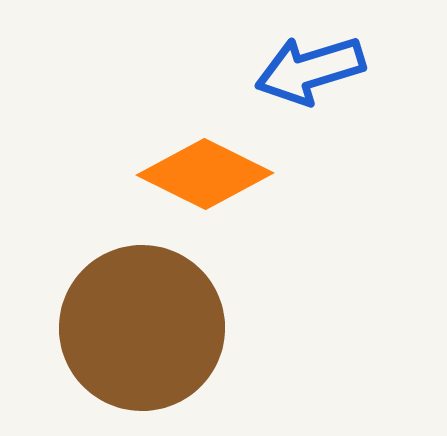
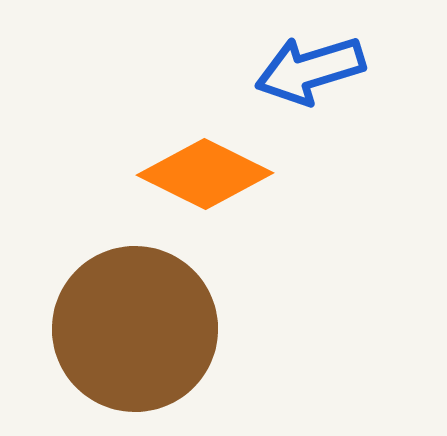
brown circle: moved 7 px left, 1 px down
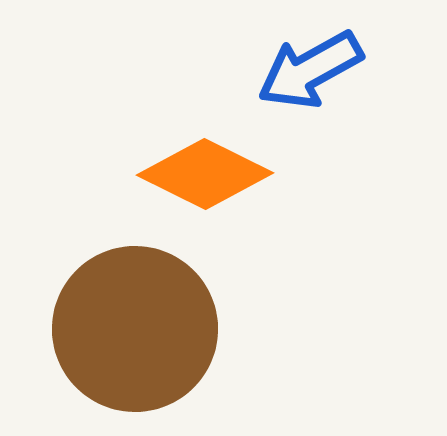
blue arrow: rotated 12 degrees counterclockwise
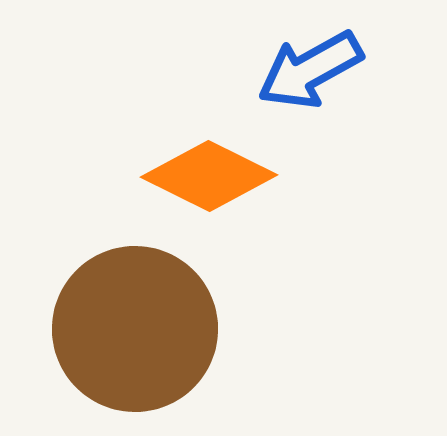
orange diamond: moved 4 px right, 2 px down
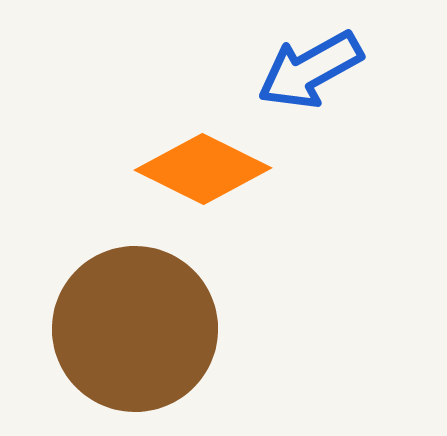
orange diamond: moved 6 px left, 7 px up
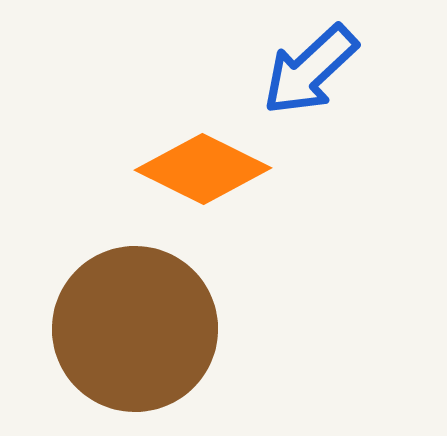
blue arrow: rotated 14 degrees counterclockwise
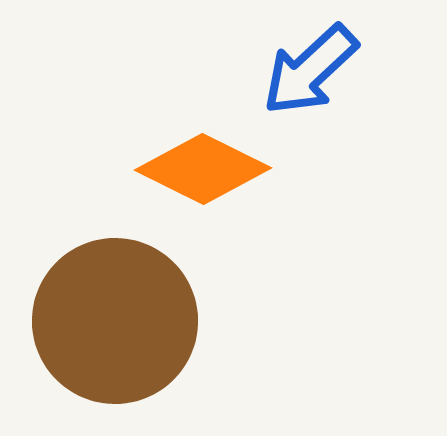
brown circle: moved 20 px left, 8 px up
